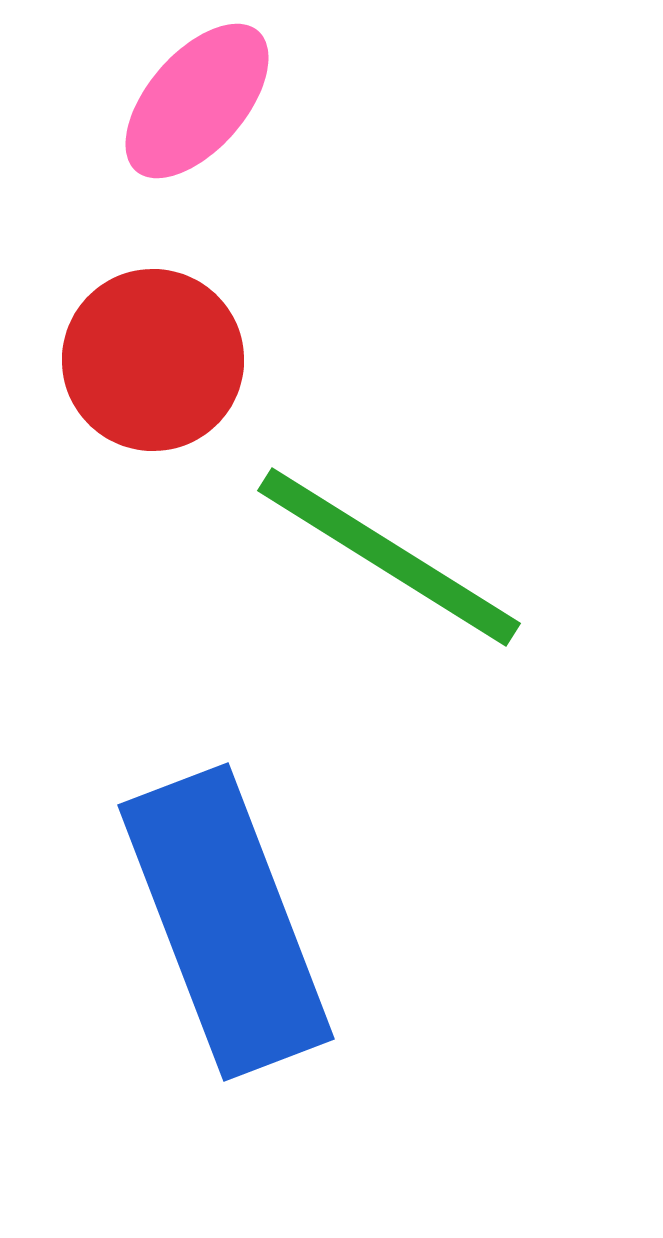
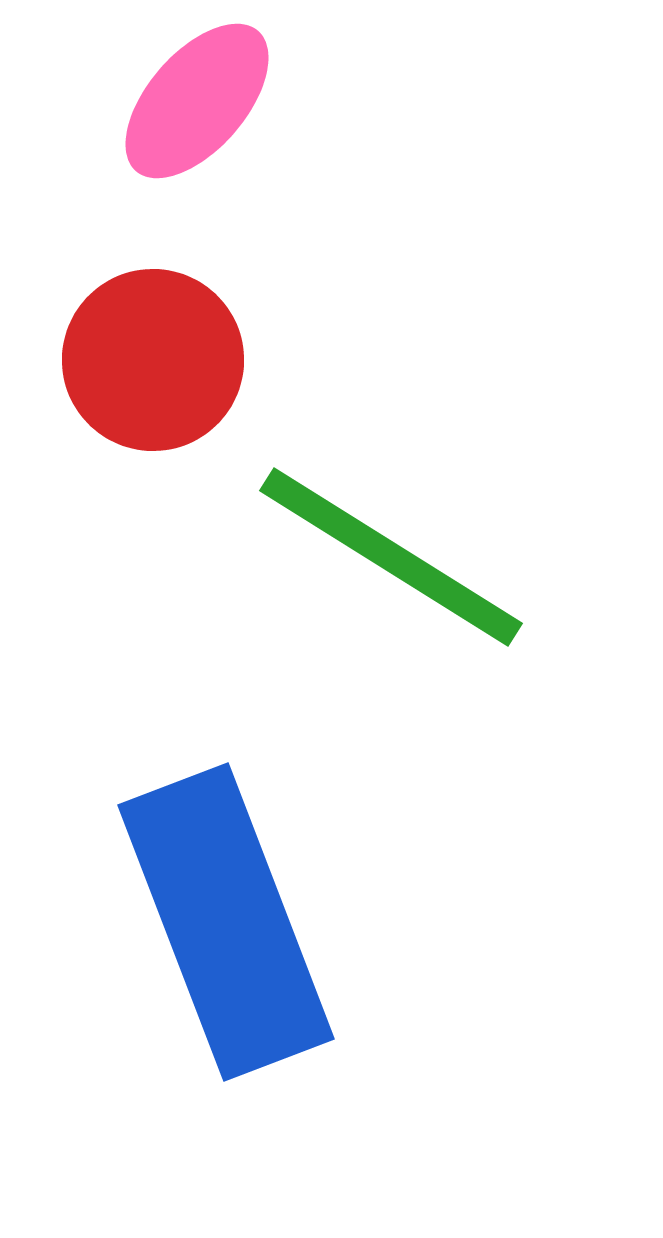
green line: moved 2 px right
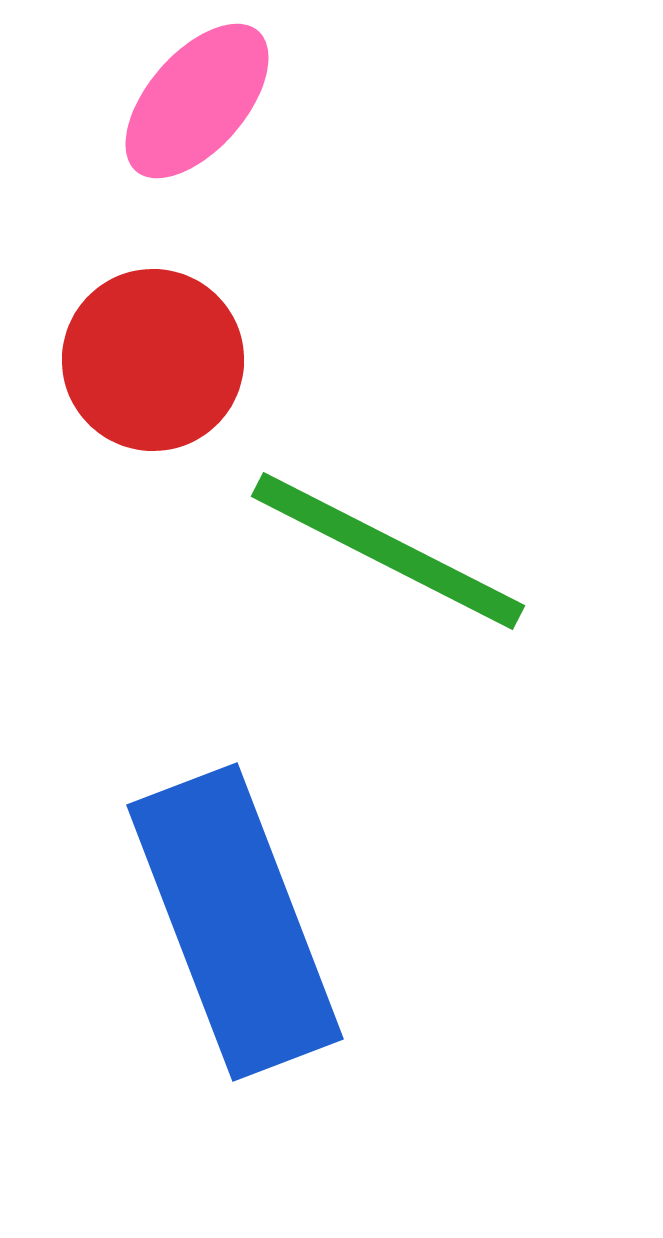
green line: moved 3 px left, 6 px up; rotated 5 degrees counterclockwise
blue rectangle: moved 9 px right
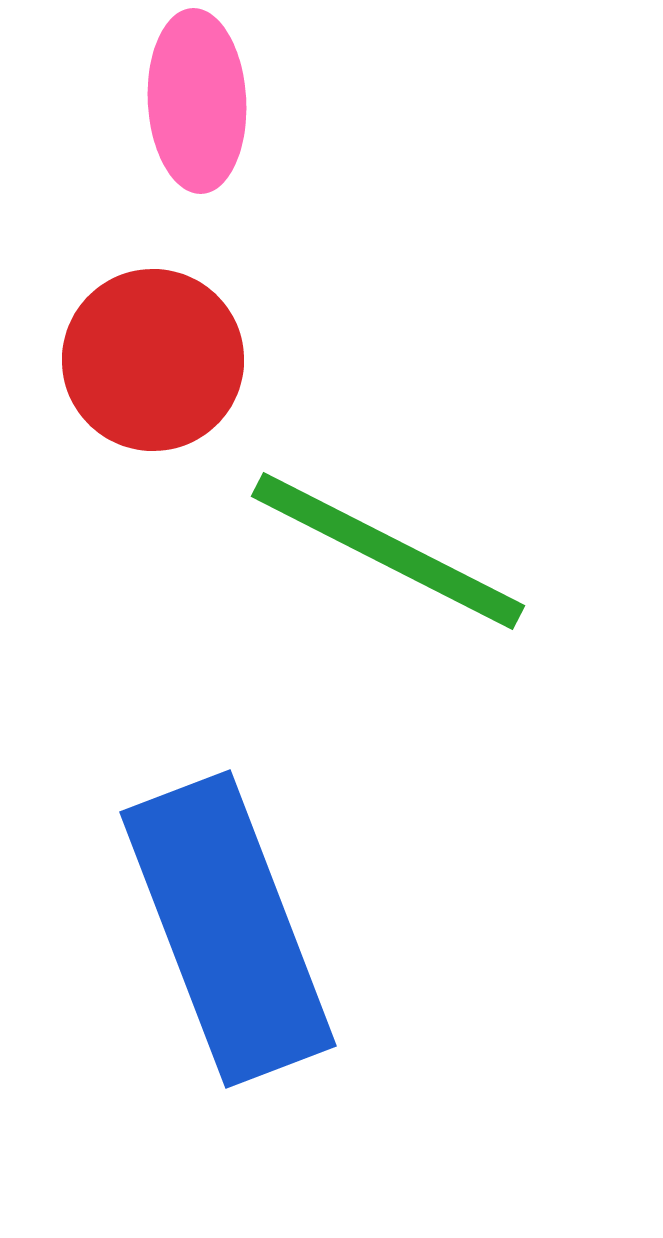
pink ellipse: rotated 44 degrees counterclockwise
blue rectangle: moved 7 px left, 7 px down
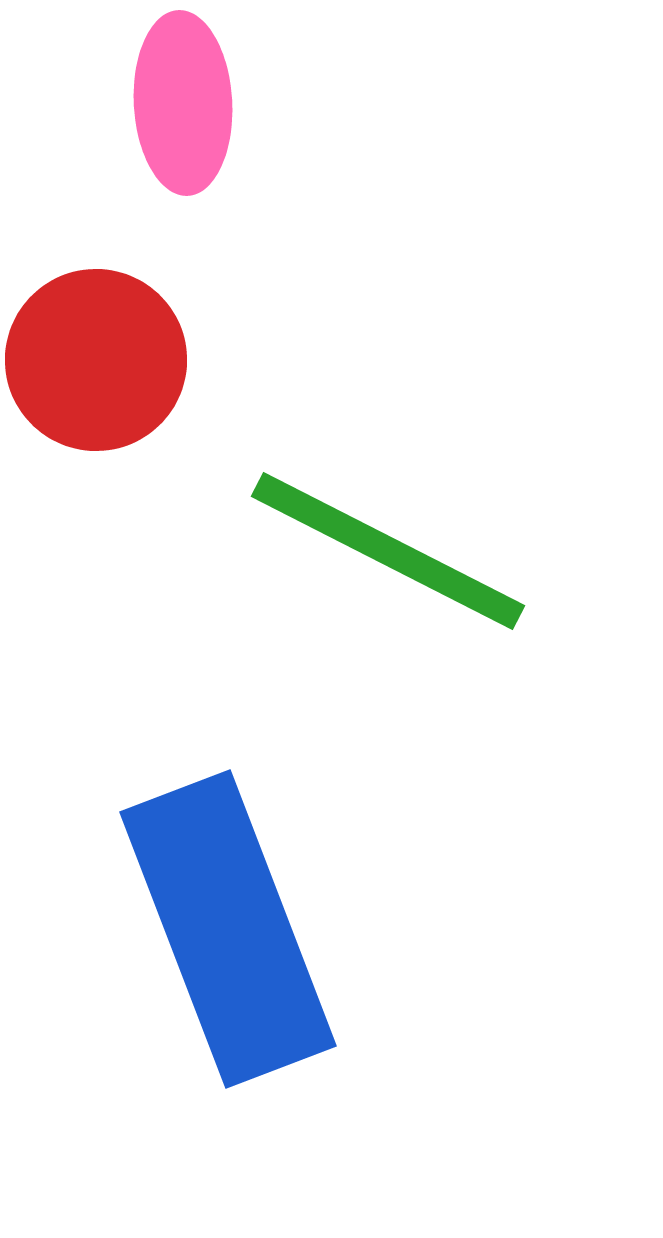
pink ellipse: moved 14 px left, 2 px down
red circle: moved 57 px left
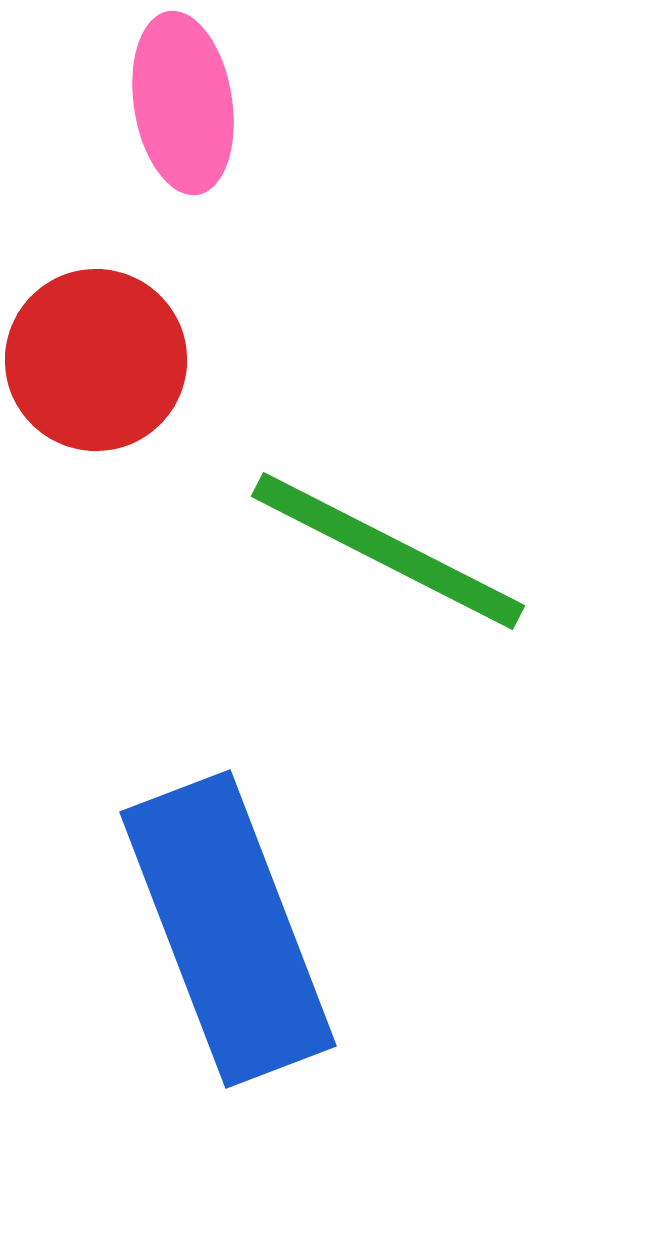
pink ellipse: rotated 6 degrees counterclockwise
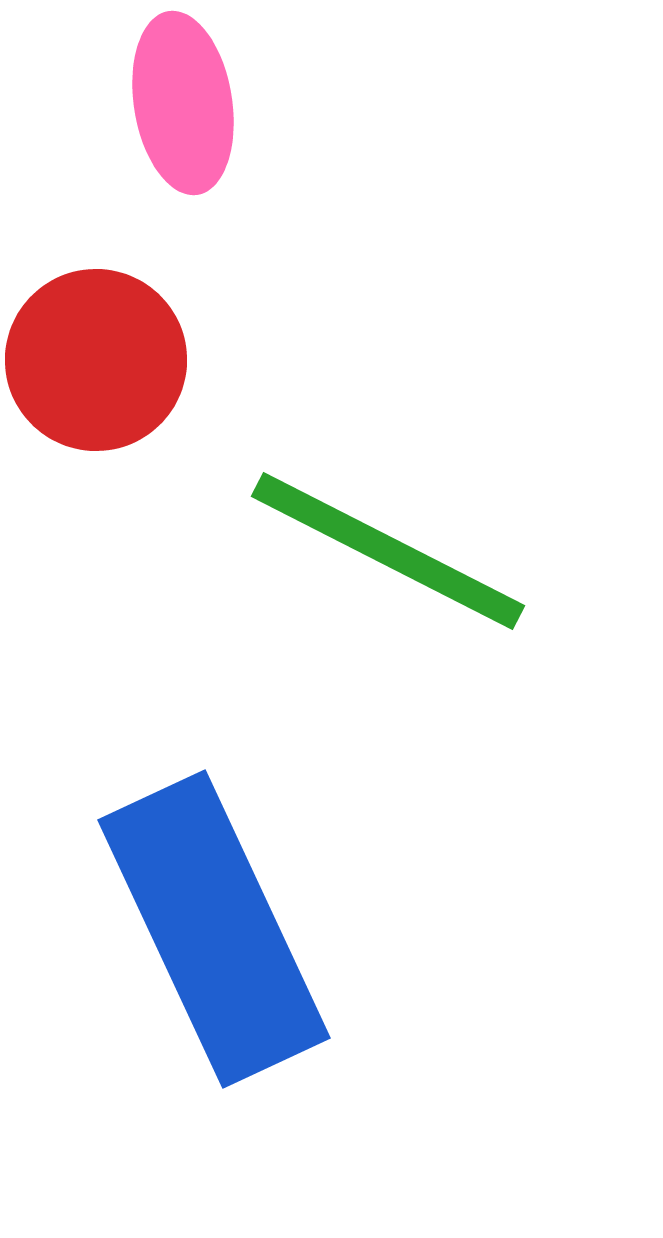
blue rectangle: moved 14 px left; rotated 4 degrees counterclockwise
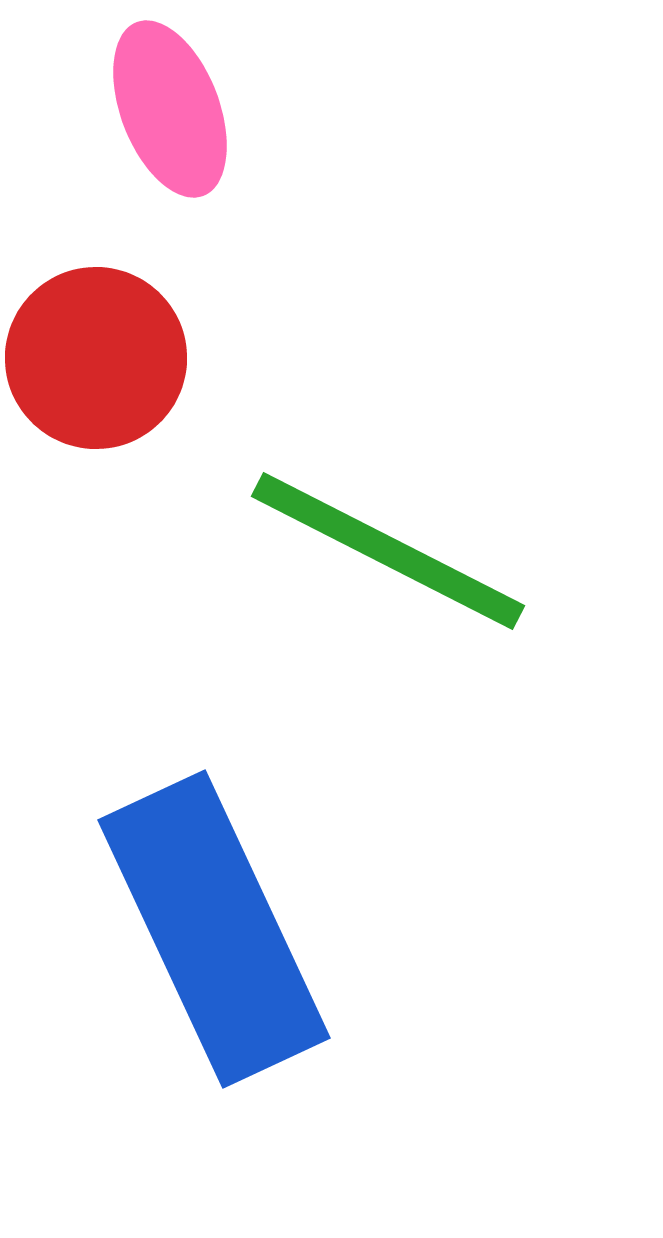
pink ellipse: moved 13 px left, 6 px down; rotated 12 degrees counterclockwise
red circle: moved 2 px up
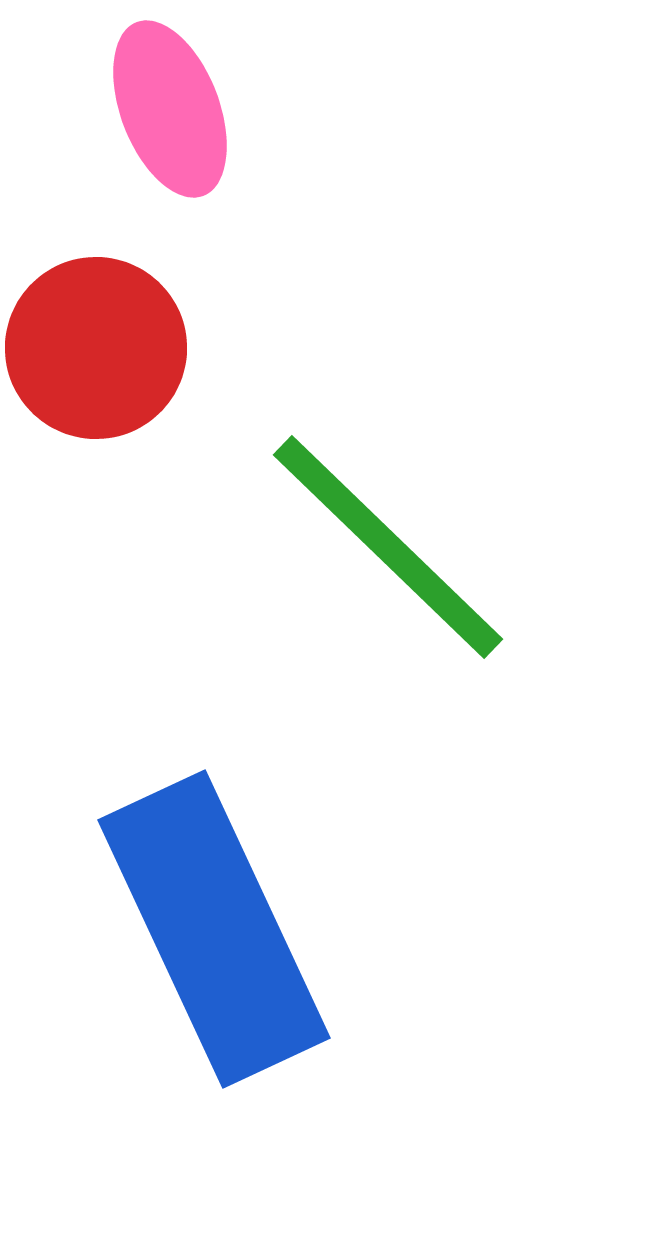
red circle: moved 10 px up
green line: moved 4 px up; rotated 17 degrees clockwise
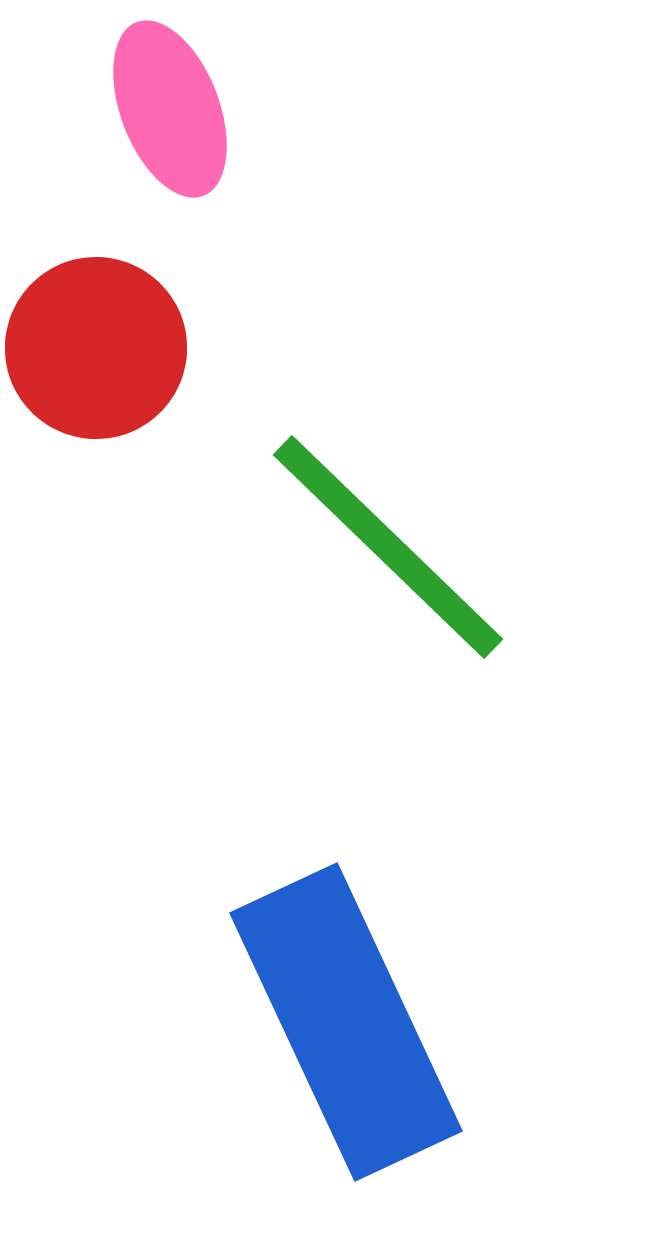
blue rectangle: moved 132 px right, 93 px down
